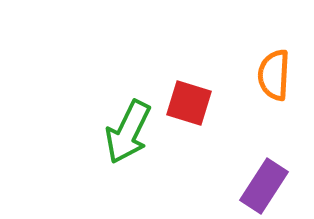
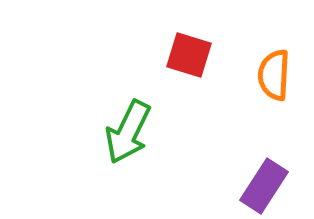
red square: moved 48 px up
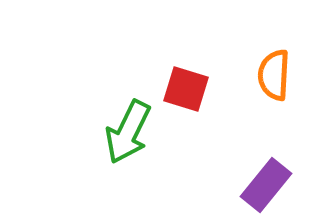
red square: moved 3 px left, 34 px down
purple rectangle: moved 2 px right, 1 px up; rotated 6 degrees clockwise
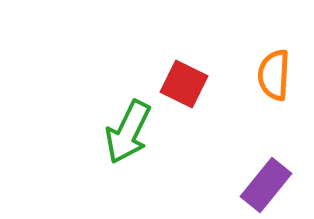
red square: moved 2 px left, 5 px up; rotated 9 degrees clockwise
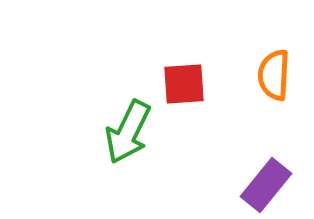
red square: rotated 30 degrees counterclockwise
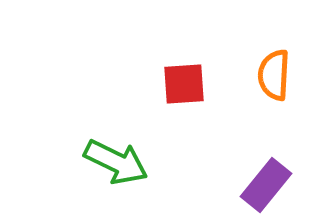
green arrow: moved 12 px left, 30 px down; rotated 90 degrees counterclockwise
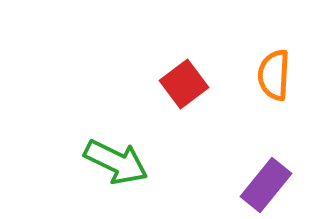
red square: rotated 33 degrees counterclockwise
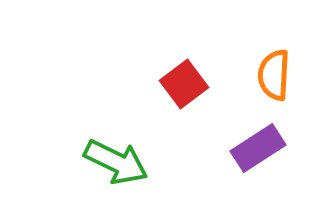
purple rectangle: moved 8 px left, 37 px up; rotated 18 degrees clockwise
